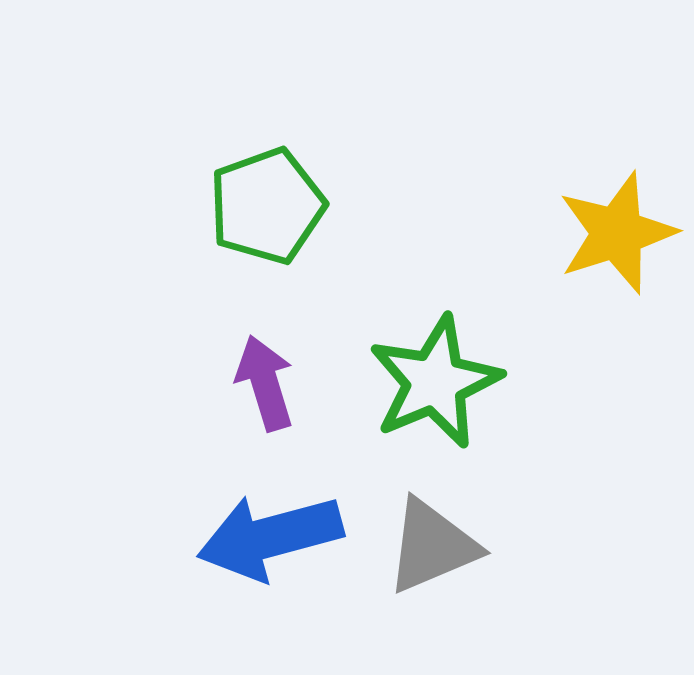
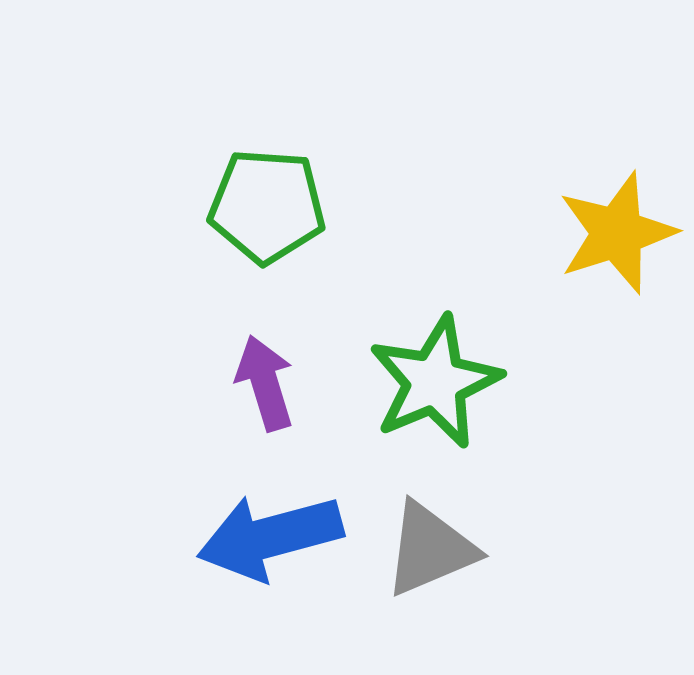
green pentagon: rotated 24 degrees clockwise
gray triangle: moved 2 px left, 3 px down
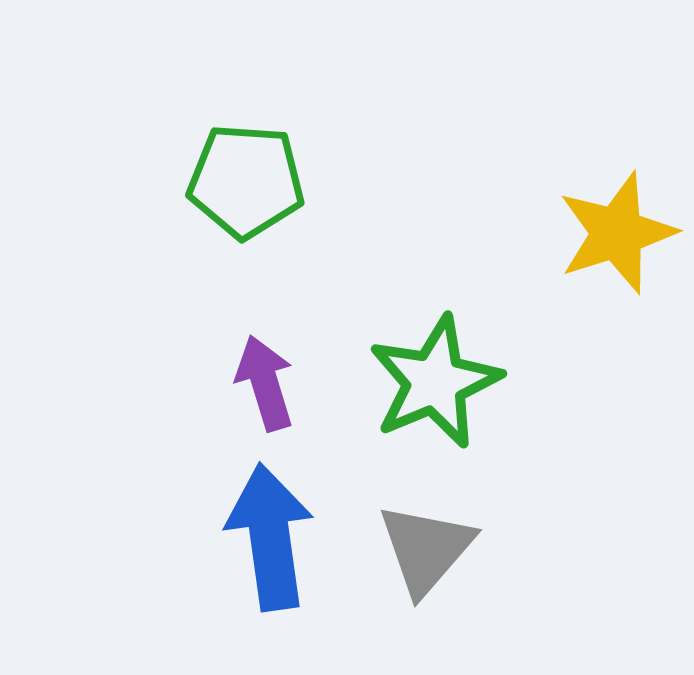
green pentagon: moved 21 px left, 25 px up
blue arrow: rotated 97 degrees clockwise
gray triangle: moved 4 px left; rotated 26 degrees counterclockwise
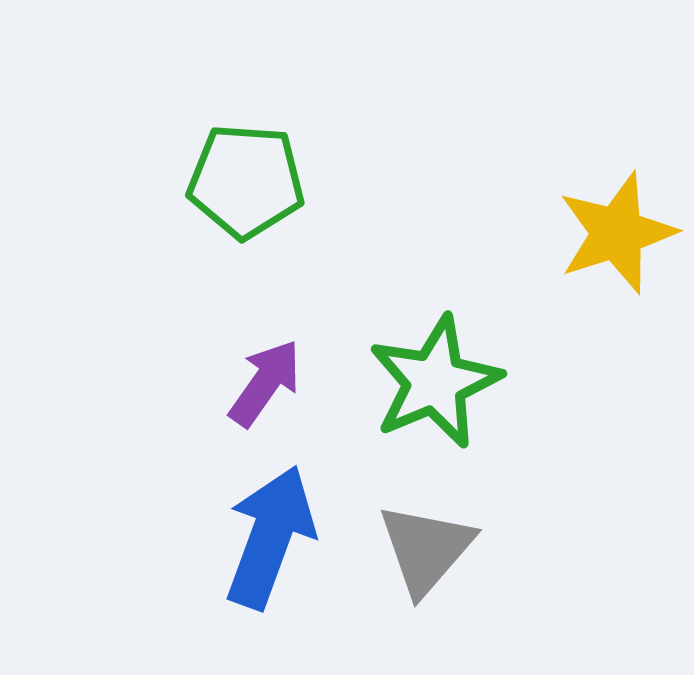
purple arrow: rotated 52 degrees clockwise
blue arrow: rotated 28 degrees clockwise
